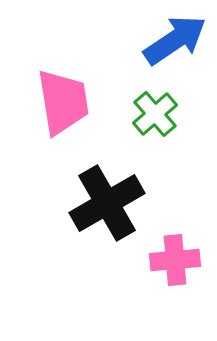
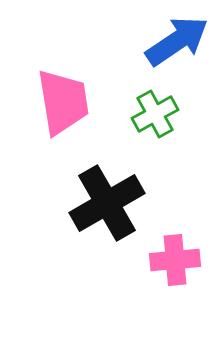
blue arrow: moved 2 px right, 1 px down
green cross: rotated 12 degrees clockwise
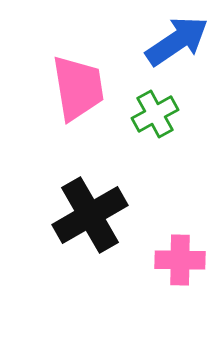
pink trapezoid: moved 15 px right, 14 px up
black cross: moved 17 px left, 12 px down
pink cross: moved 5 px right; rotated 6 degrees clockwise
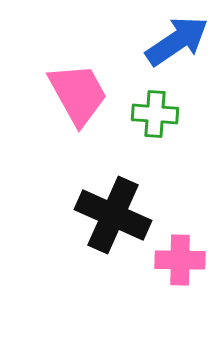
pink trapezoid: moved 6 px down; rotated 20 degrees counterclockwise
green cross: rotated 33 degrees clockwise
black cross: moved 23 px right; rotated 36 degrees counterclockwise
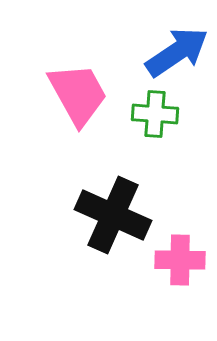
blue arrow: moved 11 px down
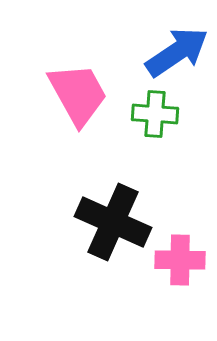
black cross: moved 7 px down
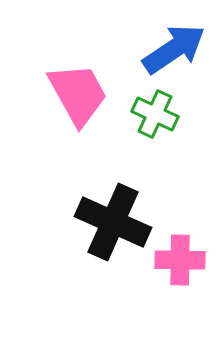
blue arrow: moved 3 px left, 3 px up
green cross: rotated 21 degrees clockwise
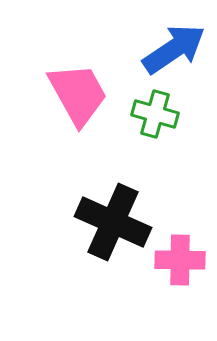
green cross: rotated 9 degrees counterclockwise
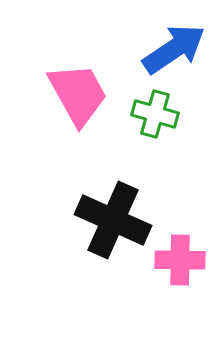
black cross: moved 2 px up
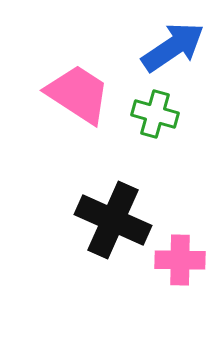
blue arrow: moved 1 px left, 2 px up
pink trapezoid: rotated 28 degrees counterclockwise
